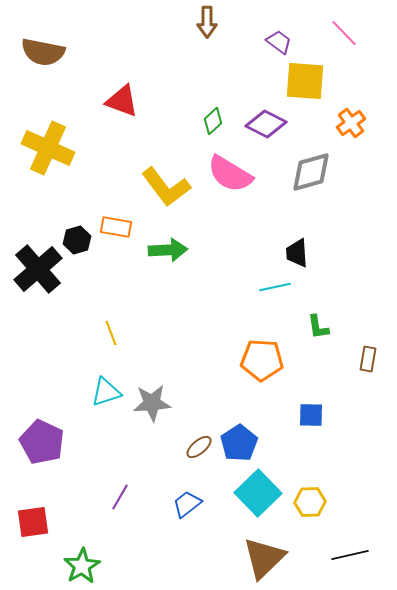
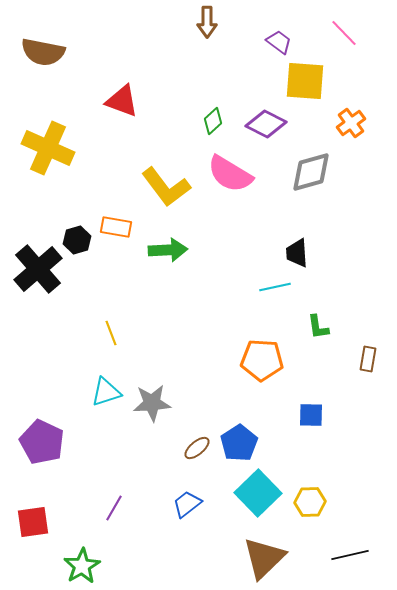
brown ellipse: moved 2 px left, 1 px down
purple line: moved 6 px left, 11 px down
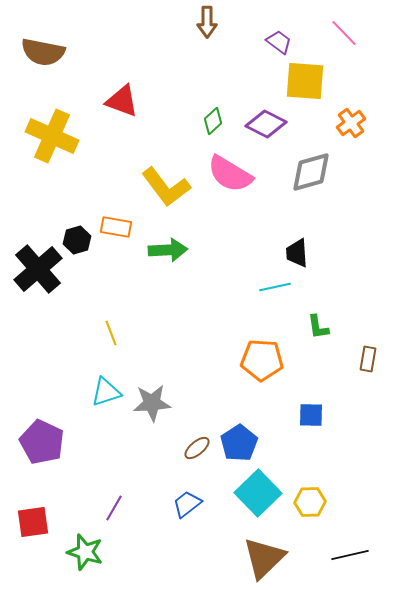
yellow cross: moved 4 px right, 12 px up
green star: moved 3 px right, 14 px up; rotated 24 degrees counterclockwise
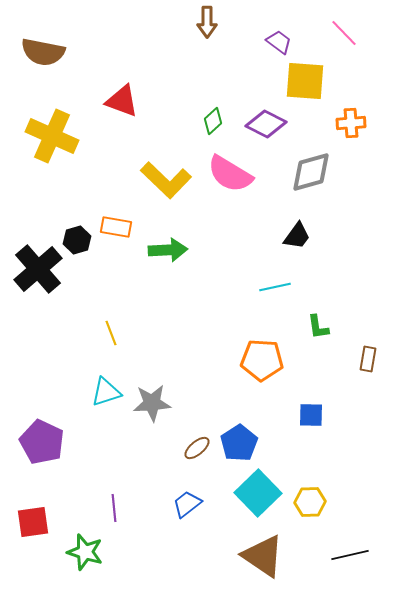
orange cross: rotated 32 degrees clockwise
yellow L-shape: moved 7 px up; rotated 9 degrees counterclockwise
black trapezoid: moved 17 px up; rotated 140 degrees counterclockwise
purple line: rotated 36 degrees counterclockwise
brown triangle: moved 1 px left, 2 px up; rotated 42 degrees counterclockwise
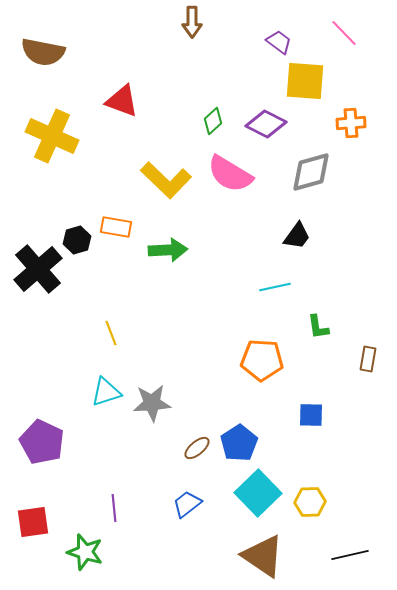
brown arrow: moved 15 px left
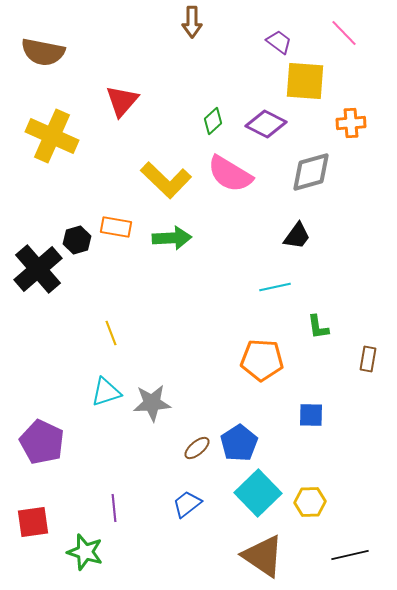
red triangle: rotated 51 degrees clockwise
green arrow: moved 4 px right, 12 px up
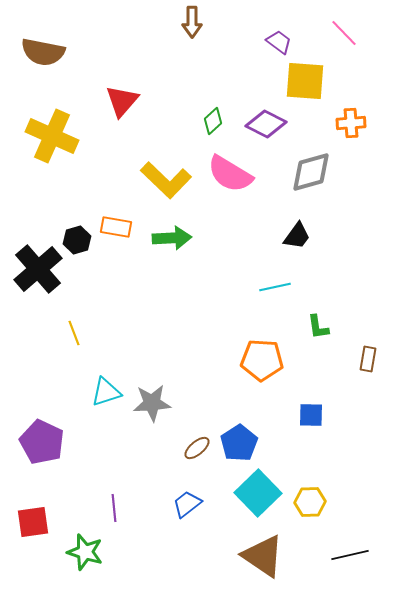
yellow line: moved 37 px left
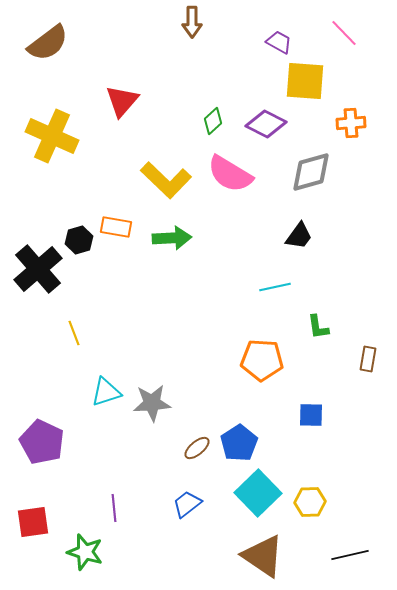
purple trapezoid: rotated 8 degrees counterclockwise
brown semicircle: moved 5 px right, 9 px up; rotated 48 degrees counterclockwise
black trapezoid: moved 2 px right
black hexagon: moved 2 px right
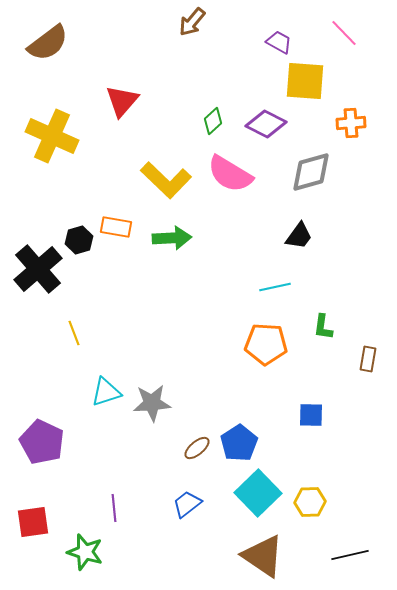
brown arrow: rotated 40 degrees clockwise
green L-shape: moved 5 px right; rotated 16 degrees clockwise
orange pentagon: moved 4 px right, 16 px up
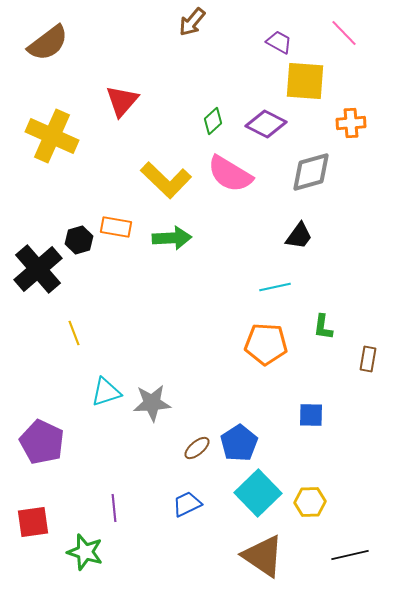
blue trapezoid: rotated 12 degrees clockwise
